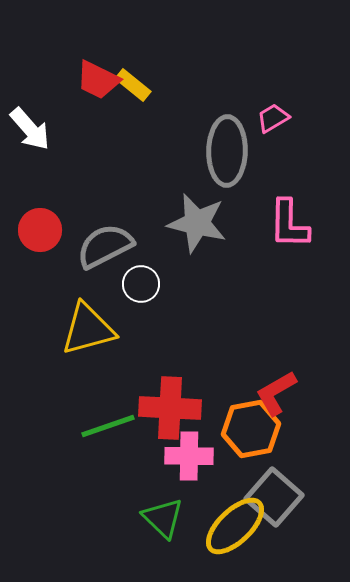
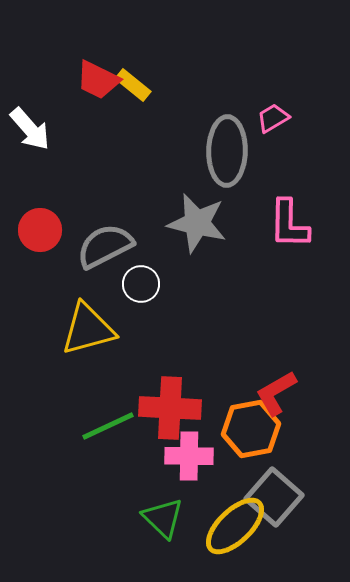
green line: rotated 6 degrees counterclockwise
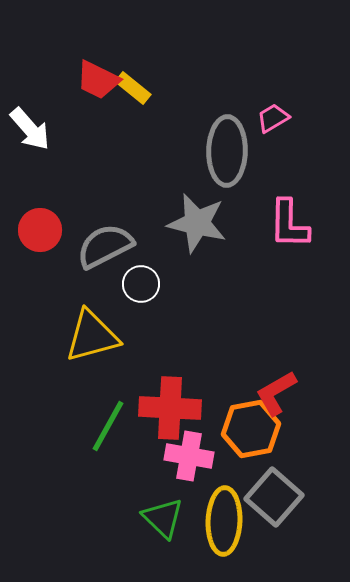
yellow rectangle: moved 3 px down
yellow triangle: moved 4 px right, 7 px down
green line: rotated 36 degrees counterclockwise
pink cross: rotated 9 degrees clockwise
yellow ellipse: moved 11 px left, 5 px up; rotated 44 degrees counterclockwise
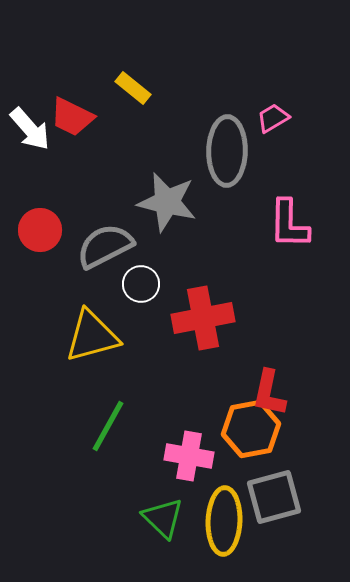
red trapezoid: moved 26 px left, 37 px down
gray star: moved 30 px left, 21 px up
red L-shape: moved 7 px left; rotated 48 degrees counterclockwise
red cross: moved 33 px right, 90 px up; rotated 14 degrees counterclockwise
gray square: rotated 34 degrees clockwise
